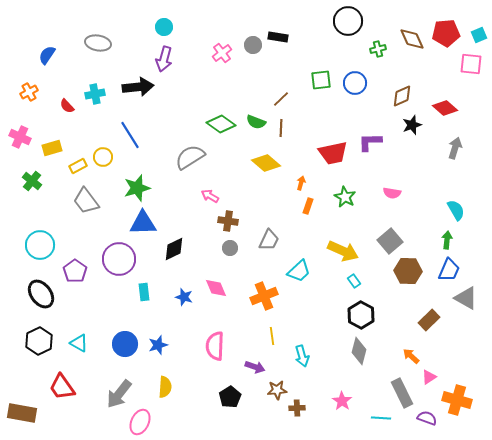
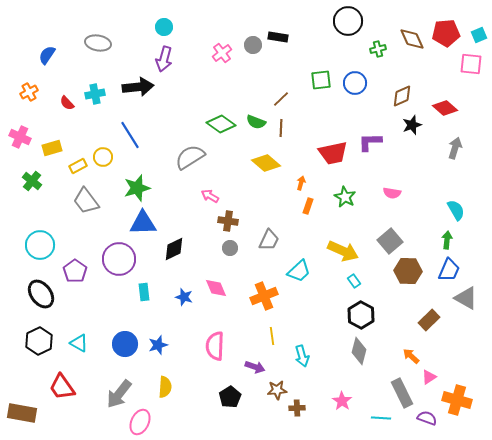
red semicircle at (67, 106): moved 3 px up
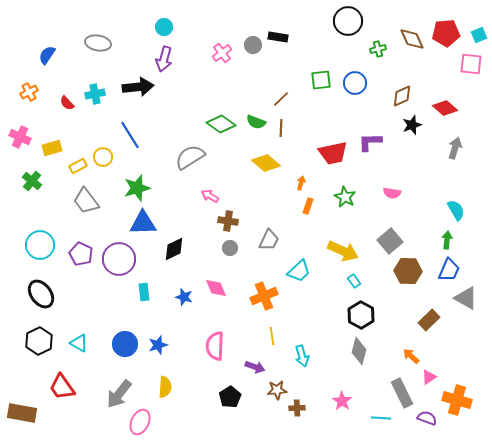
purple pentagon at (75, 271): moved 6 px right, 17 px up; rotated 10 degrees counterclockwise
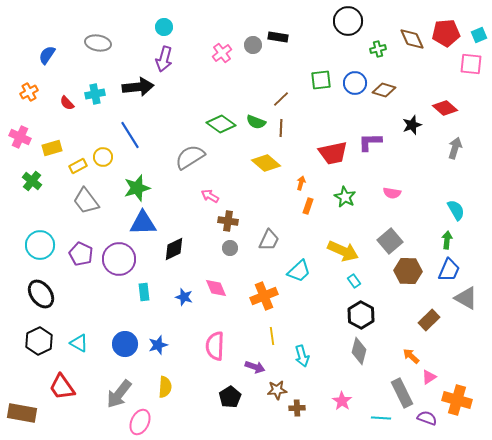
brown diamond at (402, 96): moved 18 px left, 6 px up; rotated 40 degrees clockwise
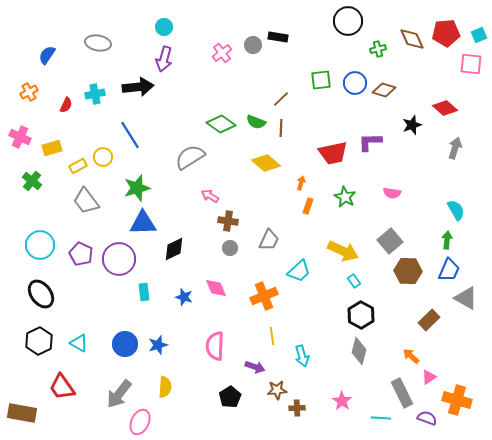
red semicircle at (67, 103): moved 1 px left, 2 px down; rotated 112 degrees counterclockwise
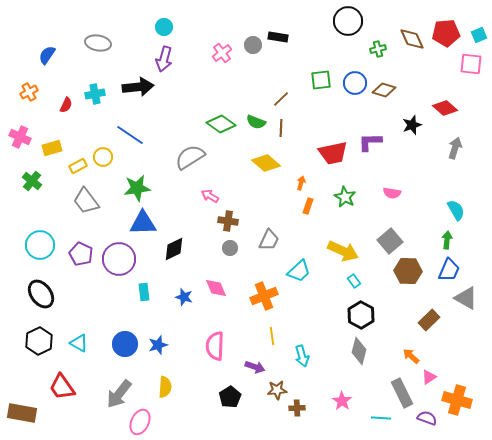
blue line at (130, 135): rotated 24 degrees counterclockwise
green star at (137, 188): rotated 8 degrees clockwise
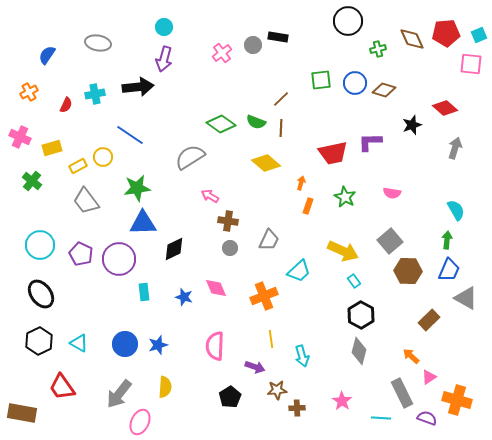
yellow line at (272, 336): moved 1 px left, 3 px down
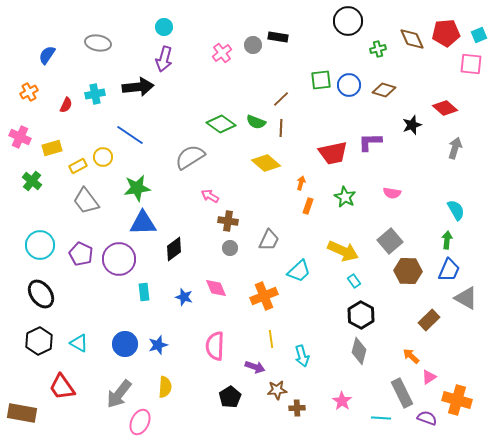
blue circle at (355, 83): moved 6 px left, 2 px down
black diamond at (174, 249): rotated 10 degrees counterclockwise
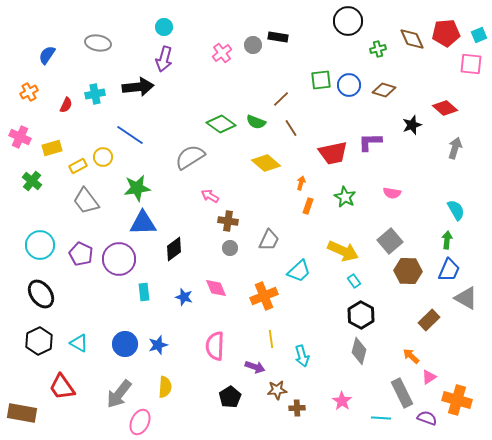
brown line at (281, 128): moved 10 px right; rotated 36 degrees counterclockwise
